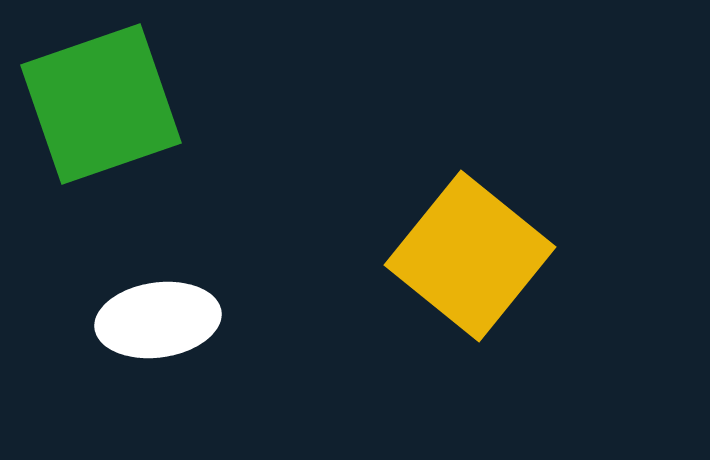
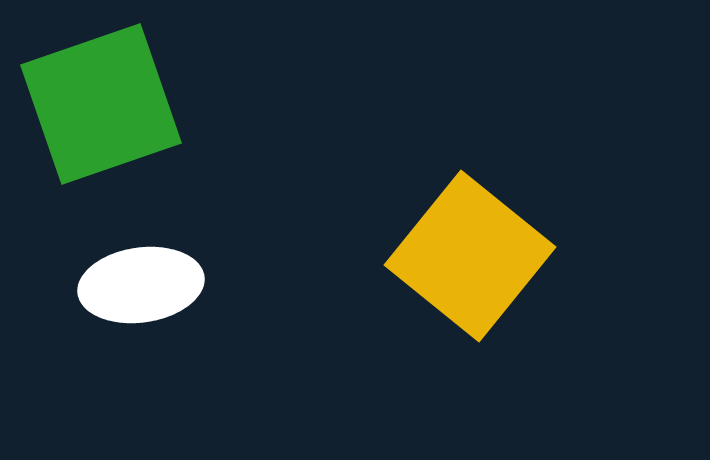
white ellipse: moved 17 px left, 35 px up
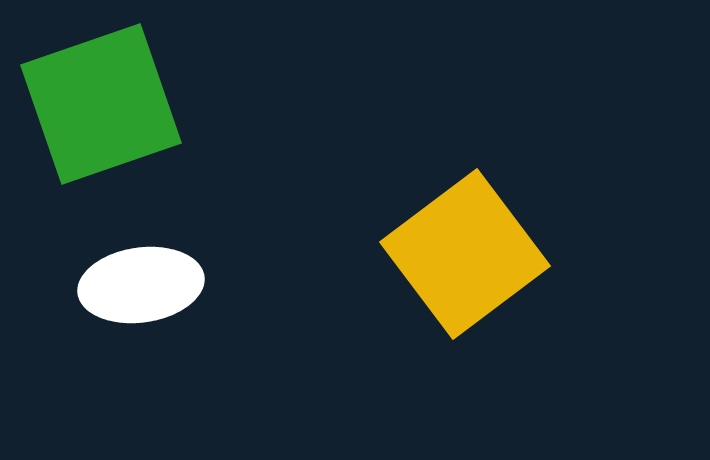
yellow square: moved 5 px left, 2 px up; rotated 14 degrees clockwise
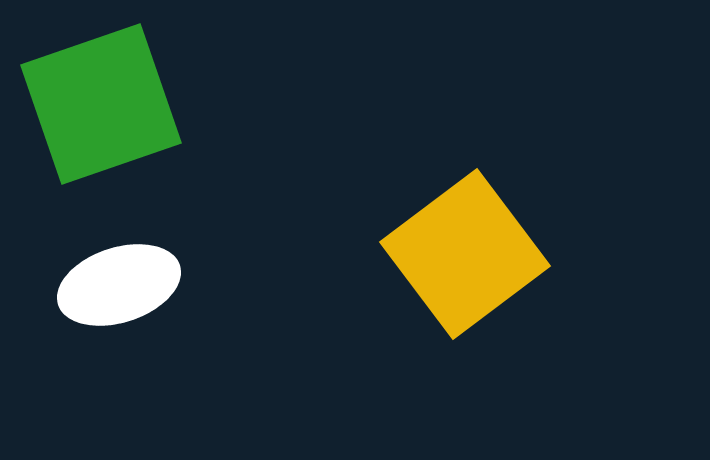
white ellipse: moved 22 px left; rotated 10 degrees counterclockwise
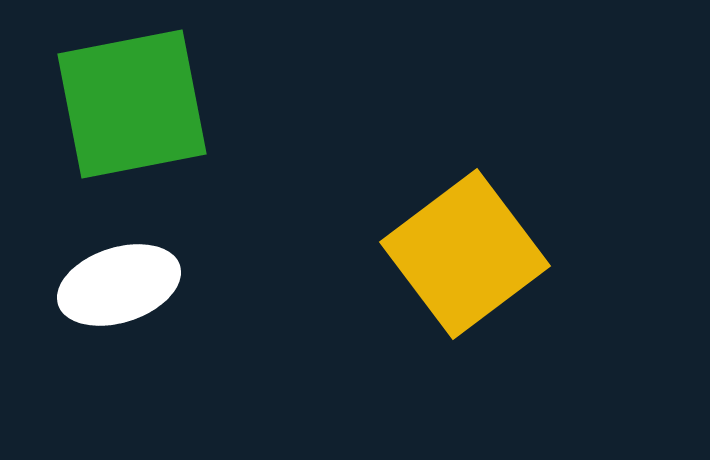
green square: moved 31 px right; rotated 8 degrees clockwise
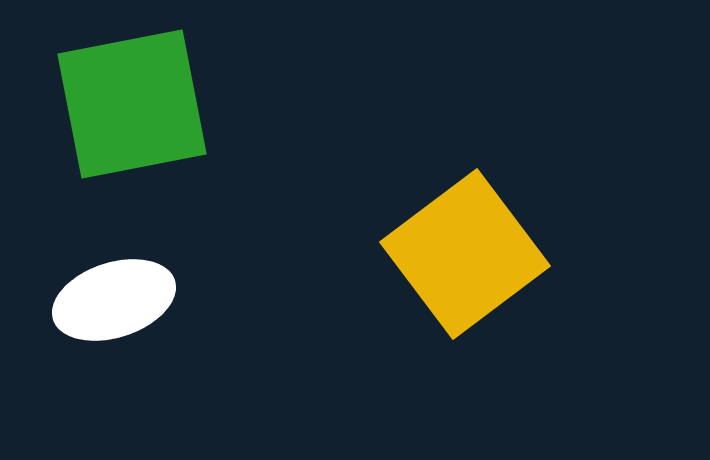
white ellipse: moved 5 px left, 15 px down
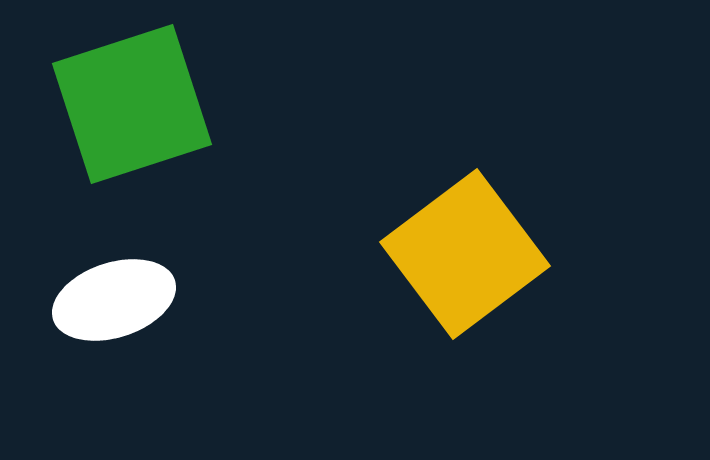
green square: rotated 7 degrees counterclockwise
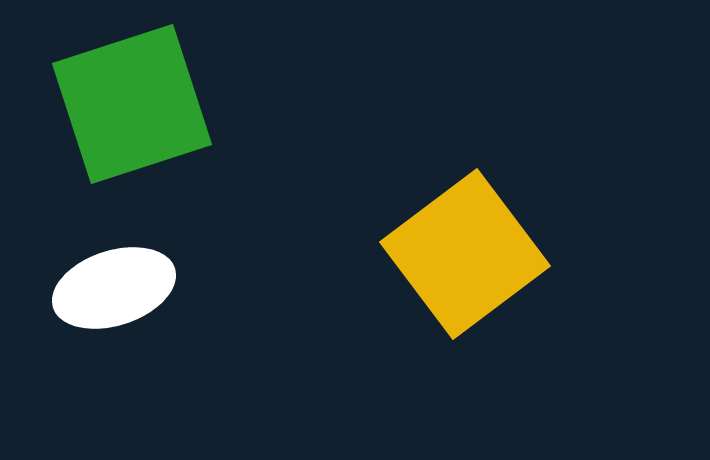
white ellipse: moved 12 px up
